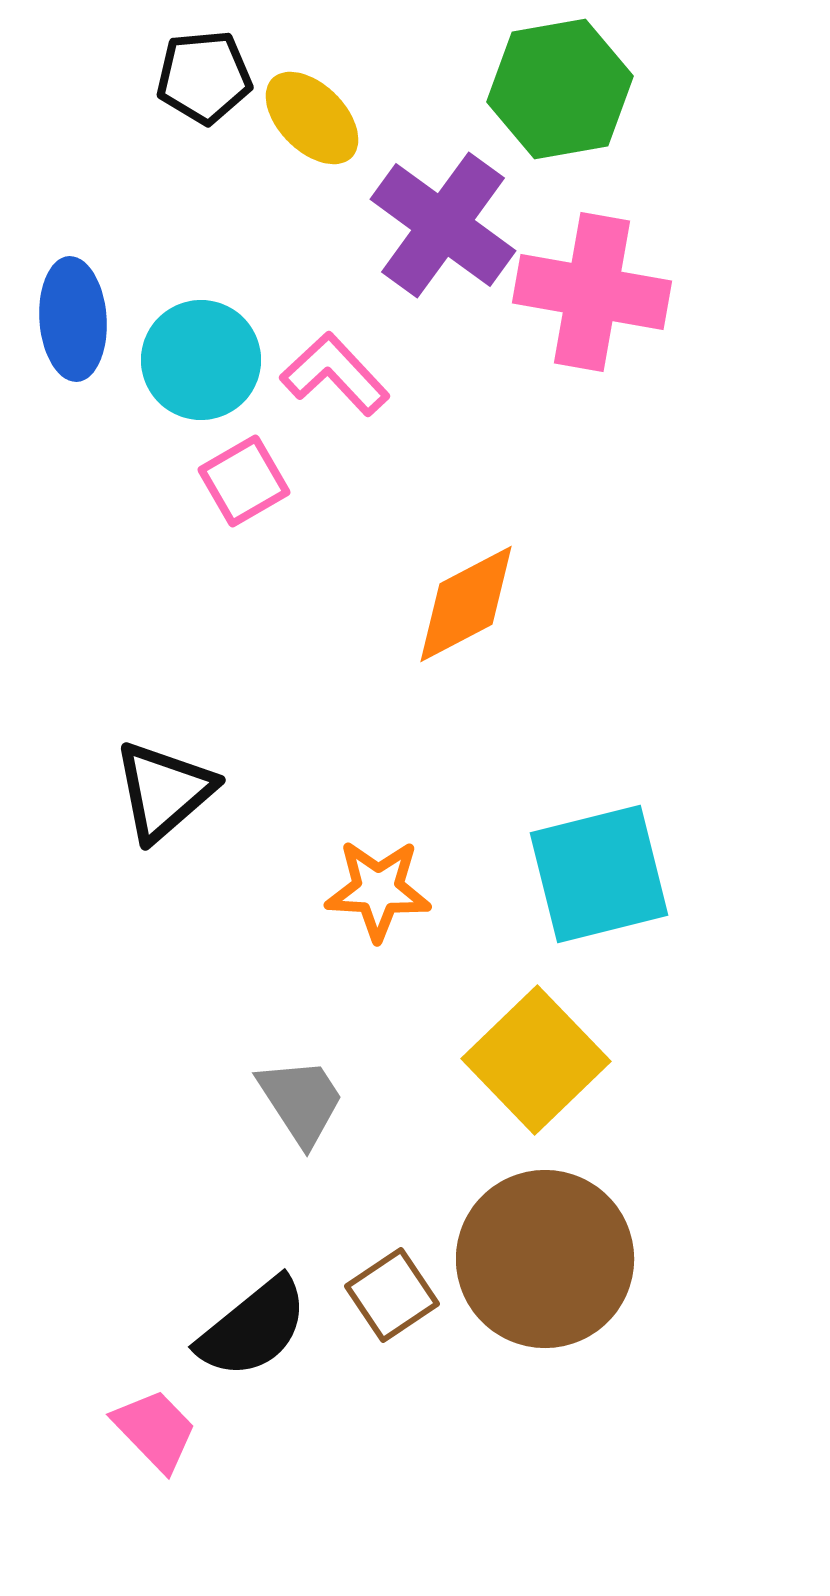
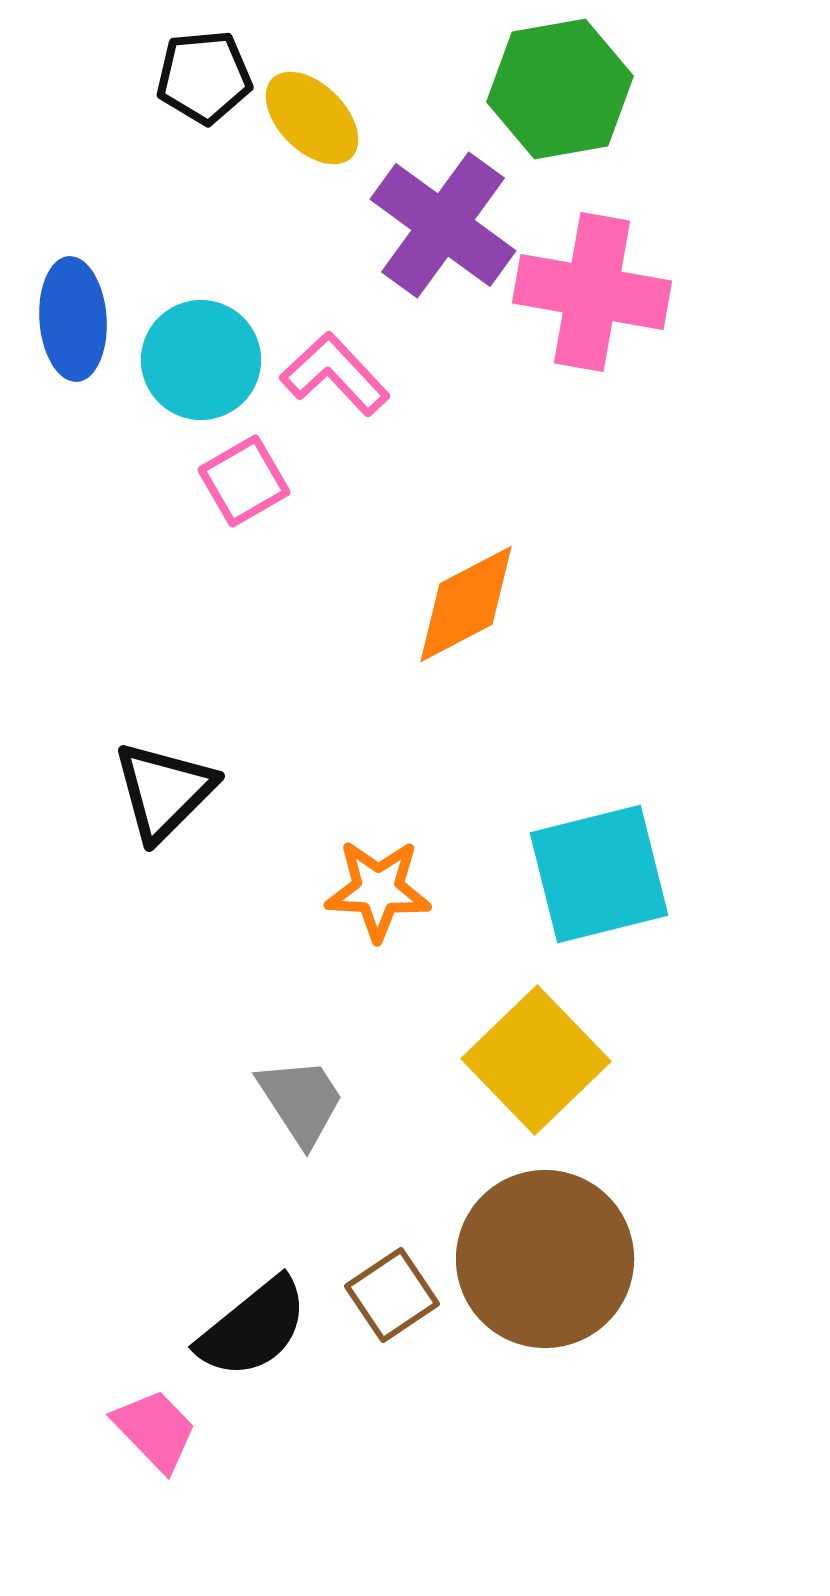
black triangle: rotated 4 degrees counterclockwise
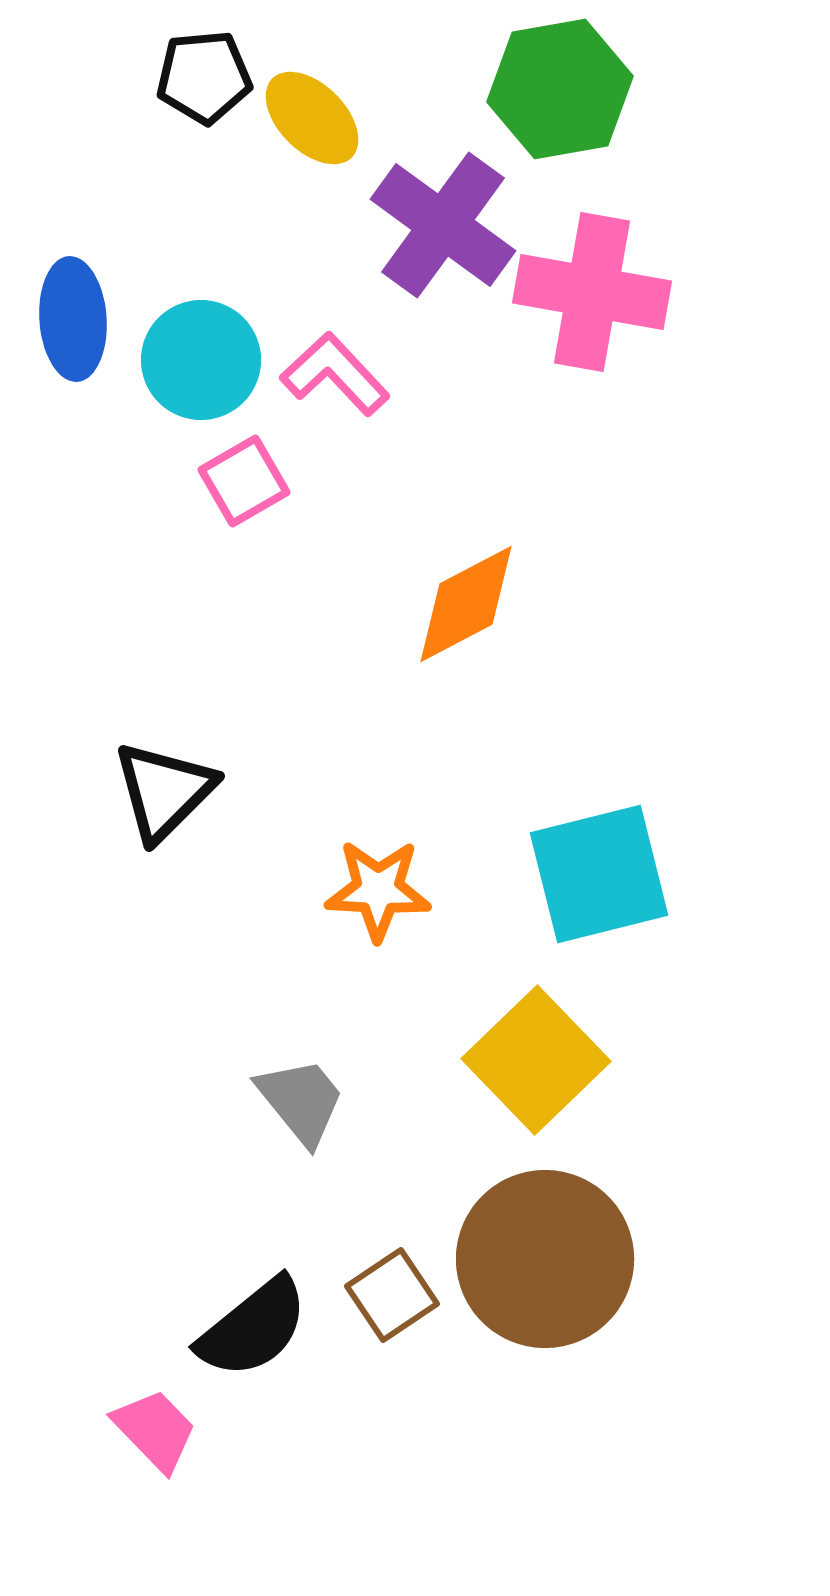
gray trapezoid: rotated 6 degrees counterclockwise
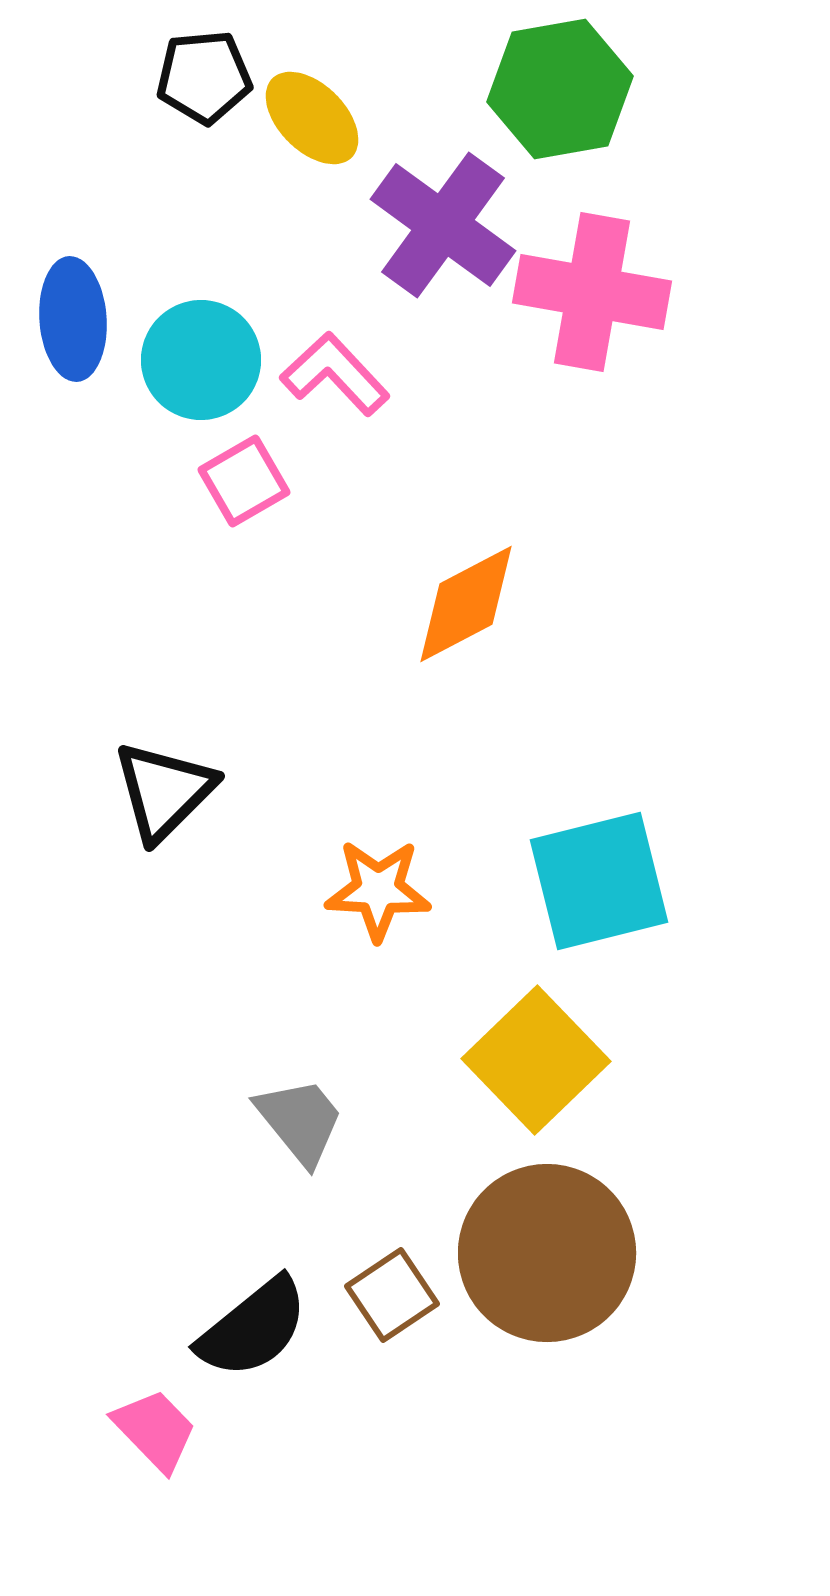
cyan square: moved 7 px down
gray trapezoid: moved 1 px left, 20 px down
brown circle: moved 2 px right, 6 px up
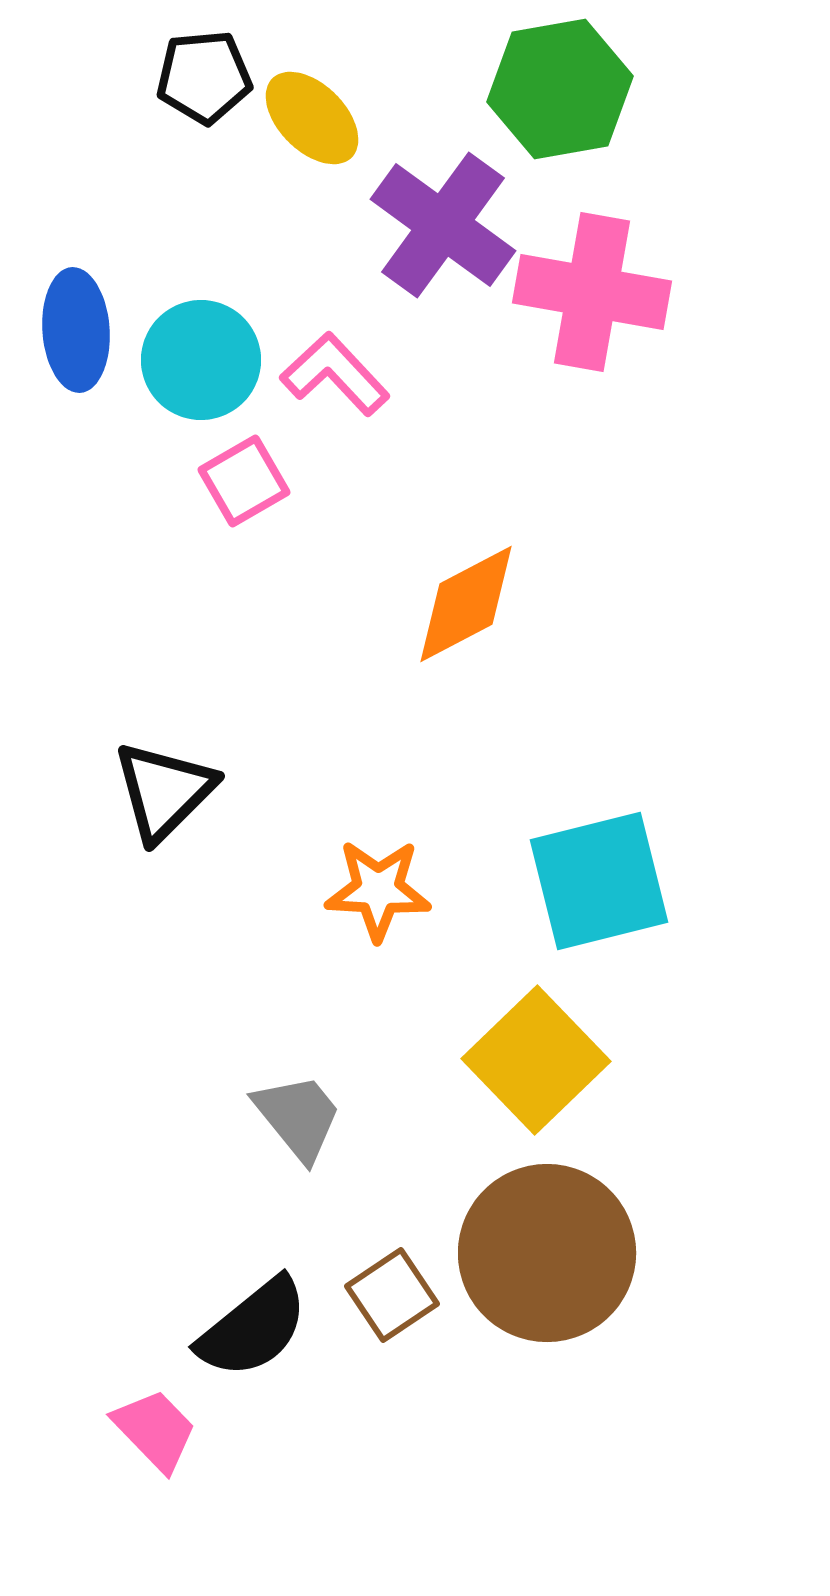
blue ellipse: moved 3 px right, 11 px down
gray trapezoid: moved 2 px left, 4 px up
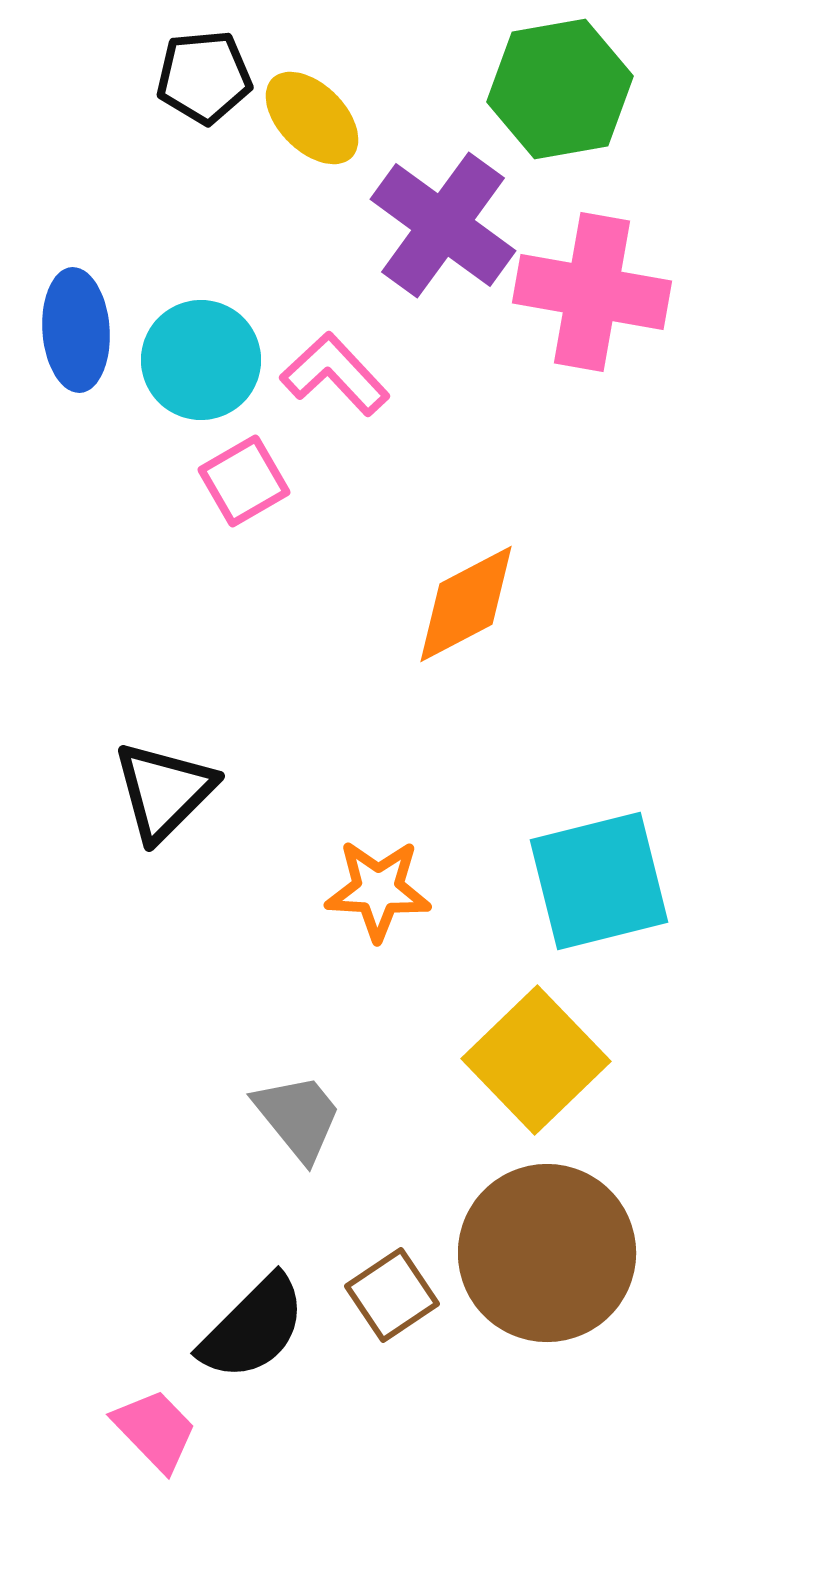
black semicircle: rotated 6 degrees counterclockwise
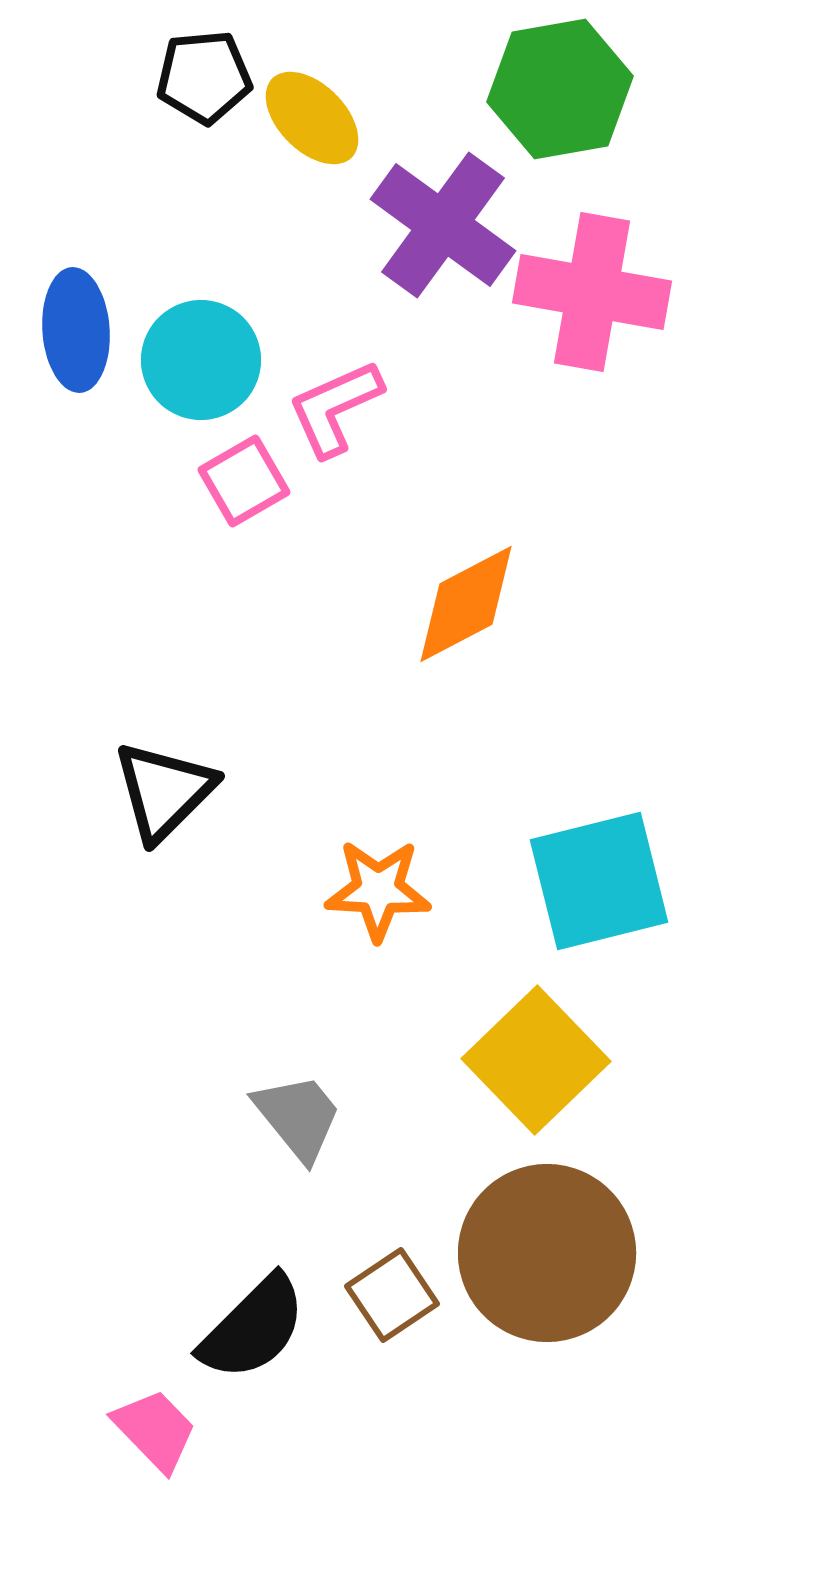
pink L-shape: moved 34 px down; rotated 71 degrees counterclockwise
